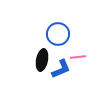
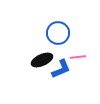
blue circle: moved 1 px up
black ellipse: rotated 55 degrees clockwise
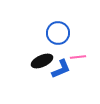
black ellipse: moved 1 px down
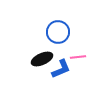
blue circle: moved 1 px up
black ellipse: moved 2 px up
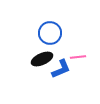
blue circle: moved 8 px left, 1 px down
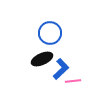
pink line: moved 5 px left, 24 px down
blue L-shape: rotated 20 degrees counterclockwise
